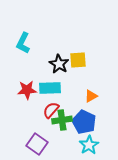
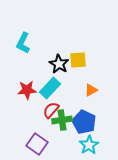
cyan rectangle: rotated 45 degrees counterclockwise
orange triangle: moved 6 px up
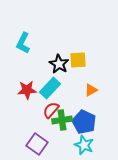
cyan star: moved 5 px left; rotated 18 degrees counterclockwise
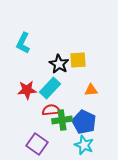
orange triangle: rotated 24 degrees clockwise
red semicircle: rotated 42 degrees clockwise
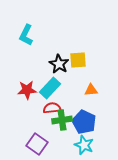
cyan L-shape: moved 3 px right, 8 px up
red semicircle: moved 1 px right, 2 px up
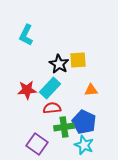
green cross: moved 2 px right, 7 px down
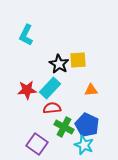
blue pentagon: moved 3 px right, 3 px down
green cross: rotated 36 degrees clockwise
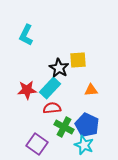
black star: moved 4 px down
